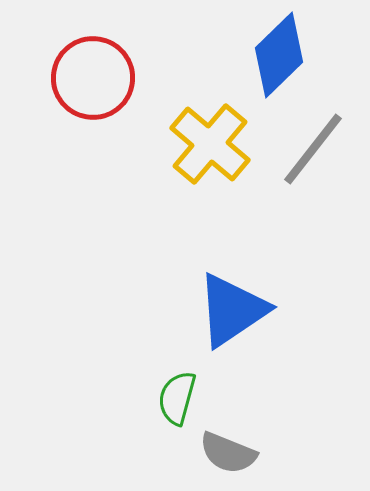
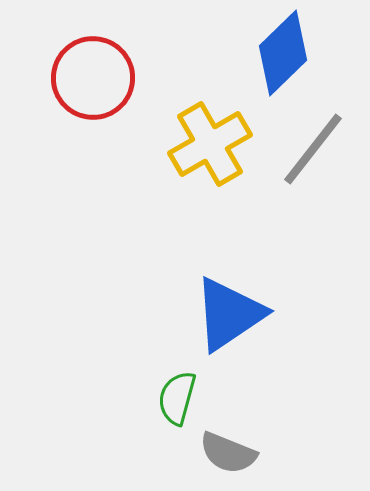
blue diamond: moved 4 px right, 2 px up
yellow cross: rotated 20 degrees clockwise
blue triangle: moved 3 px left, 4 px down
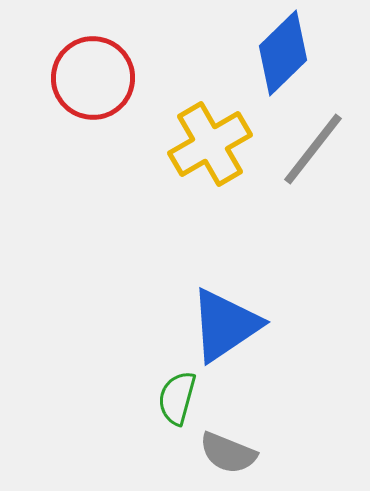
blue triangle: moved 4 px left, 11 px down
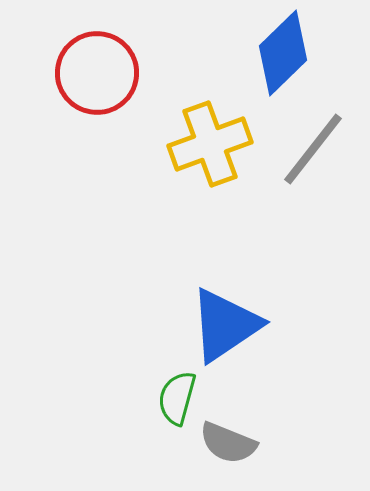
red circle: moved 4 px right, 5 px up
yellow cross: rotated 10 degrees clockwise
gray semicircle: moved 10 px up
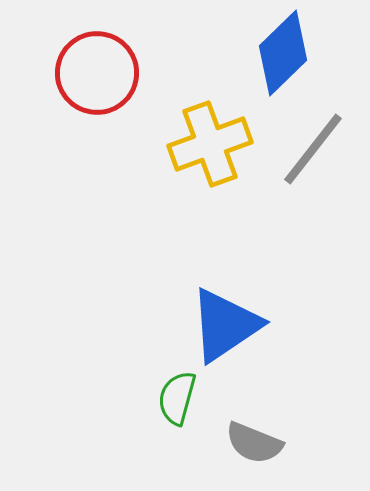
gray semicircle: moved 26 px right
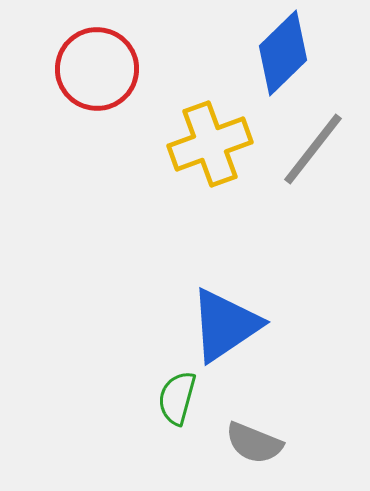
red circle: moved 4 px up
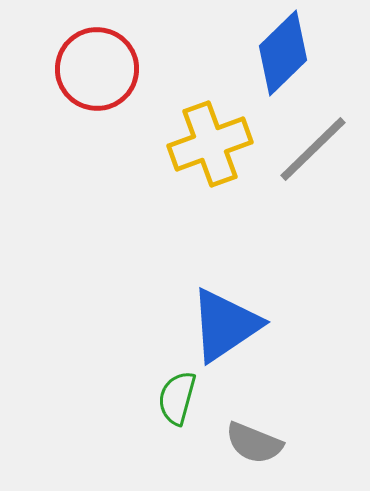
gray line: rotated 8 degrees clockwise
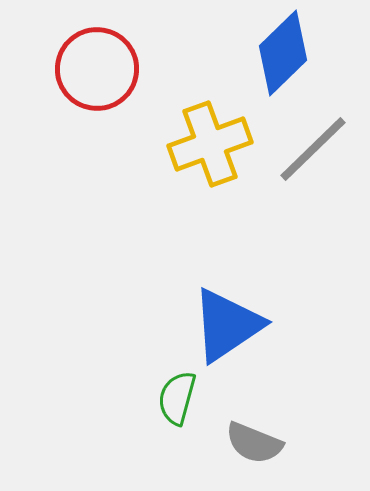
blue triangle: moved 2 px right
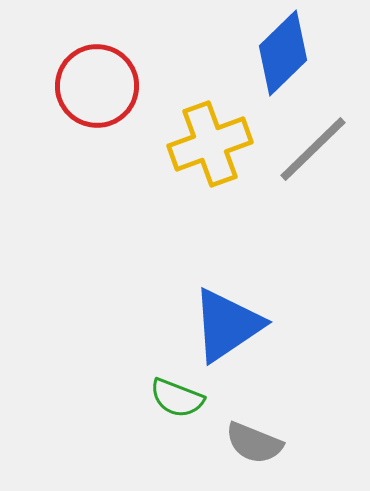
red circle: moved 17 px down
green semicircle: rotated 84 degrees counterclockwise
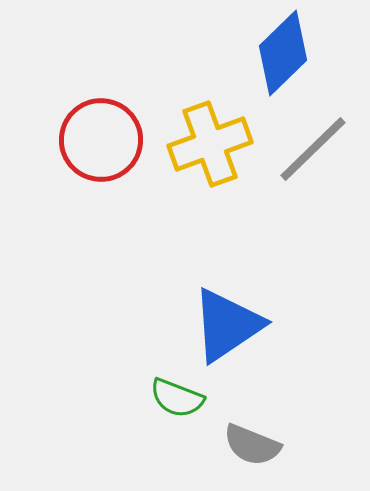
red circle: moved 4 px right, 54 px down
gray semicircle: moved 2 px left, 2 px down
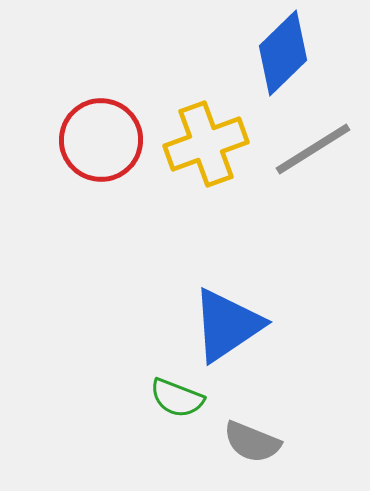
yellow cross: moved 4 px left
gray line: rotated 12 degrees clockwise
gray semicircle: moved 3 px up
